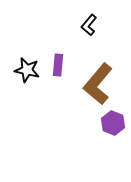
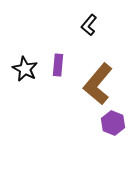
black star: moved 2 px left, 1 px up; rotated 15 degrees clockwise
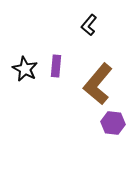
purple rectangle: moved 2 px left, 1 px down
purple hexagon: rotated 15 degrees counterclockwise
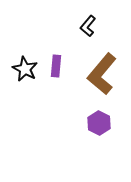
black L-shape: moved 1 px left, 1 px down
brown L-shape: moved 4 px right, 10 px up
purple hexagon: moved 14 px left; rotated 20 degrees clockwise
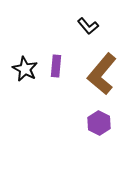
black L-shape: rotated 80 degrees counterclockwise
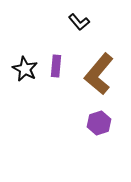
black L-shape: moved 9 px left, 4 px up
brown L-shape: moved 3 px left
purple hexagon: rotated 15 degrees clockwise
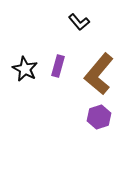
purple rectangle: moved 2 px right; rotated 10 degrees clockwise
purple hexagon: moved 6 px up
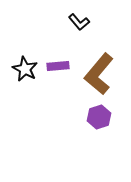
purple rectangle: rotated 70 degrees clockwise
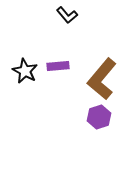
black L-shape: moved 12 px left, 7 px up
black star: moved 2 px down
brown L-shape: moved 3 px right, 5 px down
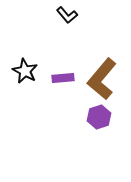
purple rectangle: moved 5 px right, 12 px down
